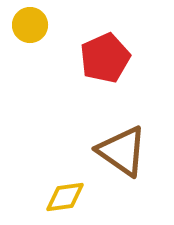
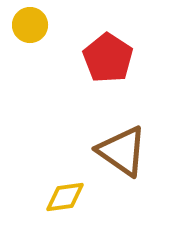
red pentagon: moved 3 px right; rotated 15 degrees counterclockwise
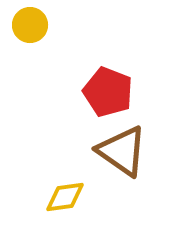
red pentagon: moved 34 px down; rotated 12 degrees counterclockwise
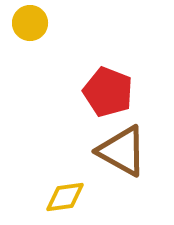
yellow circle: moved 2 px up
brown triangle: rotated 6 degrees counterclockwise
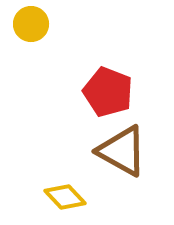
yellow circle: moved 1 px right, 1 px down
yellow diamond: rotated 54 degrees clockwise
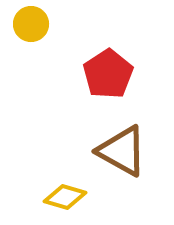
red pentagon: moved 18 px up; rotated 18 degrees clockwise
yellow diamond: rotated 30 degrees counterclockwise
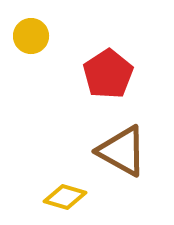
yellow circle: moved 12 px down
